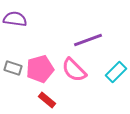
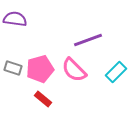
red rectangle: moved 4 px left, 1 px up
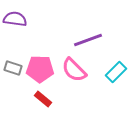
pink pentagon: rotated 16 degrees clockwise
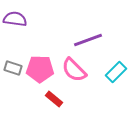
red rectangle: moved 11 px right
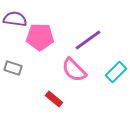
purple line: rotated 16 degrees counterclockwise
pink pentagon: moved 32 px up
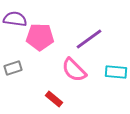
purple line: moved 1 px right, 1 px up
gray rectangle: rotated 36 degrees counterclockwise
cyan rectangle: rotated 50 degrees clockwise
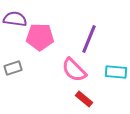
purple line: rotated 32 degrees counterclockwise
red rectangle: moved 30 px right
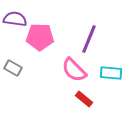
gray rectangle: rotated 48 degrees clockwise
cyan rectangle: moved 5 px left, 1 px down
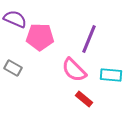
purple semicircle: rotated 15 degrees clockwise
cyan rectangle: moved 2 px down
